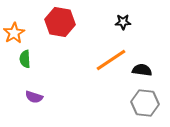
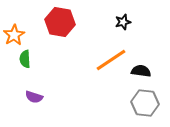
black star: rotated 14 degrees counterclockwise
orange star: moved 2 px down
black semicircle: moved 1 px left, 1 px down
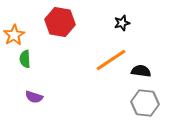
black star: moved 1 px left, 1 px down
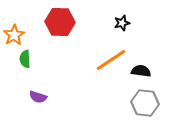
red hexagon: rotated 8 degrees counterclockwise
purple semicircle: moved 4 px right
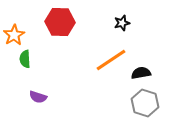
black semicircle: moved 2 px down; rotated 18 degrees counterclockwise
gray hexagon: rotated 12 degrees clockwise
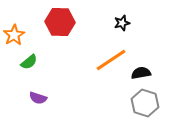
green semicircle: moved 4 px right, 3 px down; rotated 126 degrees counterclockwise
purple semicircle: moved 1 px down
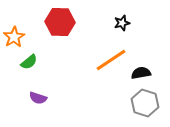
orange star: moved 2 px down
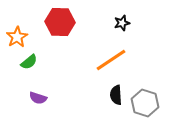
orange star: moved 3 px right
black semicircle: moved 25 px left, 22 px down; rotated 84 degrees counterclockwise
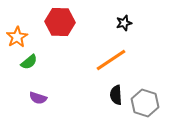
black star: moved 2 px right
